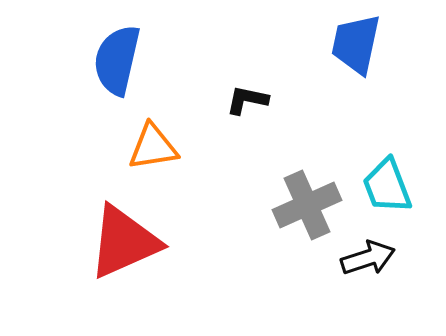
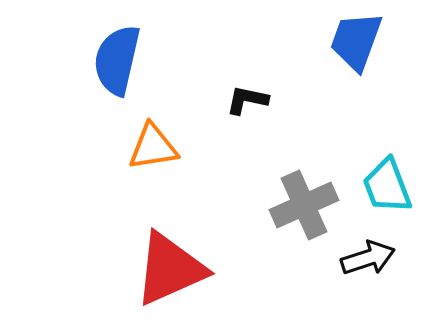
blue trapezoid: moved 3 px up; rotated 8 degrees clockwise
gray cross: moved 3 px left
red triangle: moved 46 px right, 27 px down
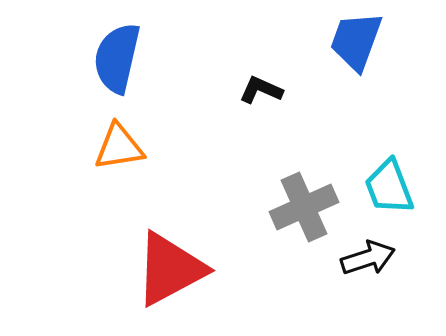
blue semicircle: moved 2 px up
black L-shape: moved 14 px right, 10 px up; rotated 12 degrees clockwise
orange triangle: moved 34 px left
cyan trapezoid: moved 2 px right, 1 px down
gray cross: moved 2 px down
red triangle: rotated 4 degrees counterclockwise
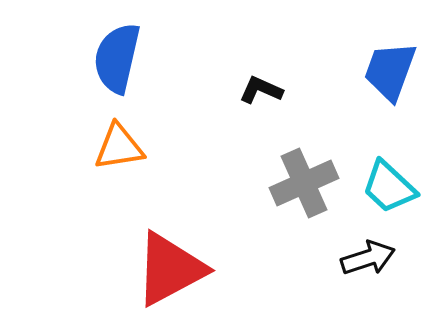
blue trapezoid: moved 34 px right, 30 px down
cyan trapezoid: rotated 26 degrees counterclockwise
gray cross: moved 24 px up
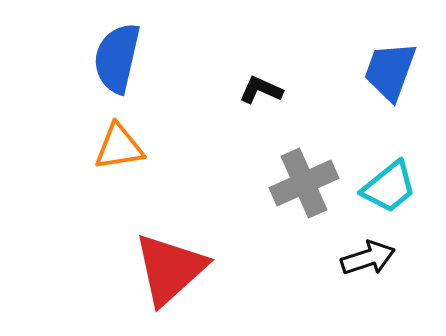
cyan trapezoid: rotated 82 degrees counterclockwise
red triangle: rotated 14 degrees counterclockwise
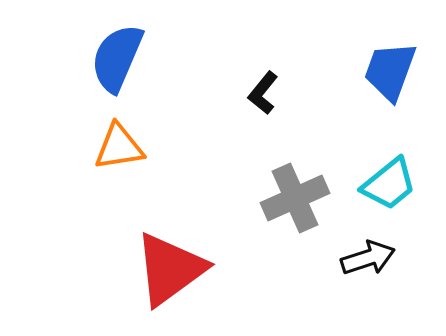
blue semicircle: rotated 10 degrees clockwise
black L-shape: moved 2 px right, 3 px down; rotated 75 degrees counterclockwise
gray cross: moved 9 px left, 15 px down
cyan trapezoid: moved 3 px up
red triangle: rotated 6 degrees clockwise
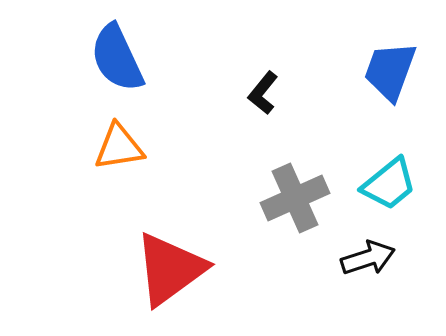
blue semicircle: rotated 48 degrees counterclockwise
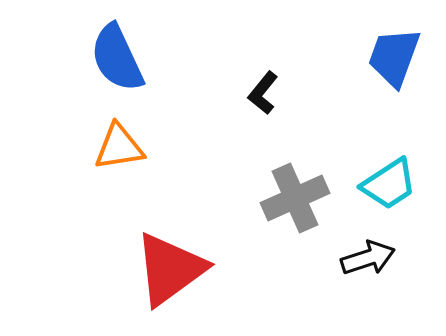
blue trapezoid: moved 4 px right, 14 px up
cyan trapezoid: rotated 6 degrees clockwise
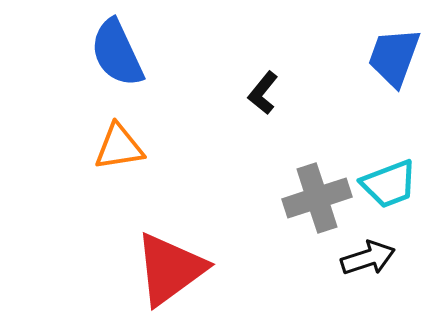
blue semicircle: moved 5 px up
cyan trapezoid: rotated 12 degrees clockwise
gray cross: moved 22 px right; rotated 6 degrees clockwise
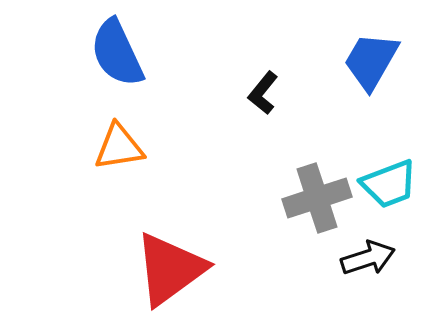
blue trapezoid: moved 23 px left, 4 px down; rotated 10 degrees clockwise
